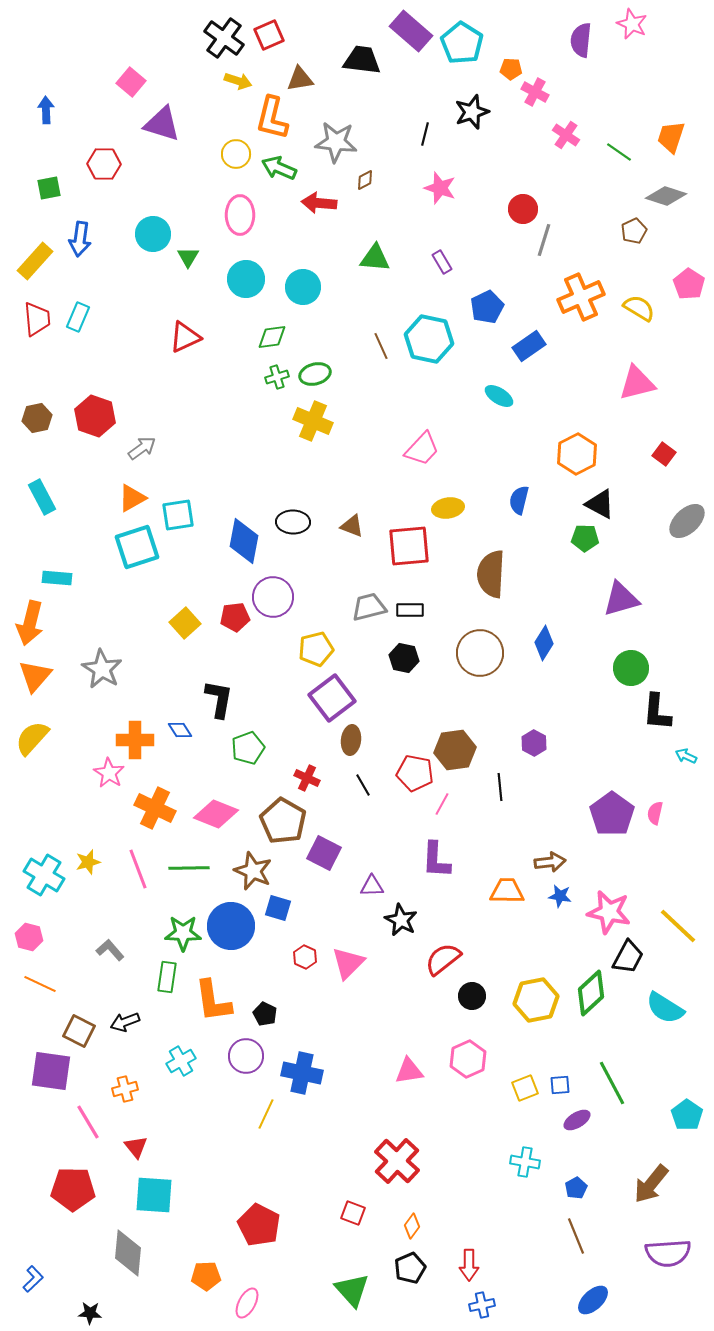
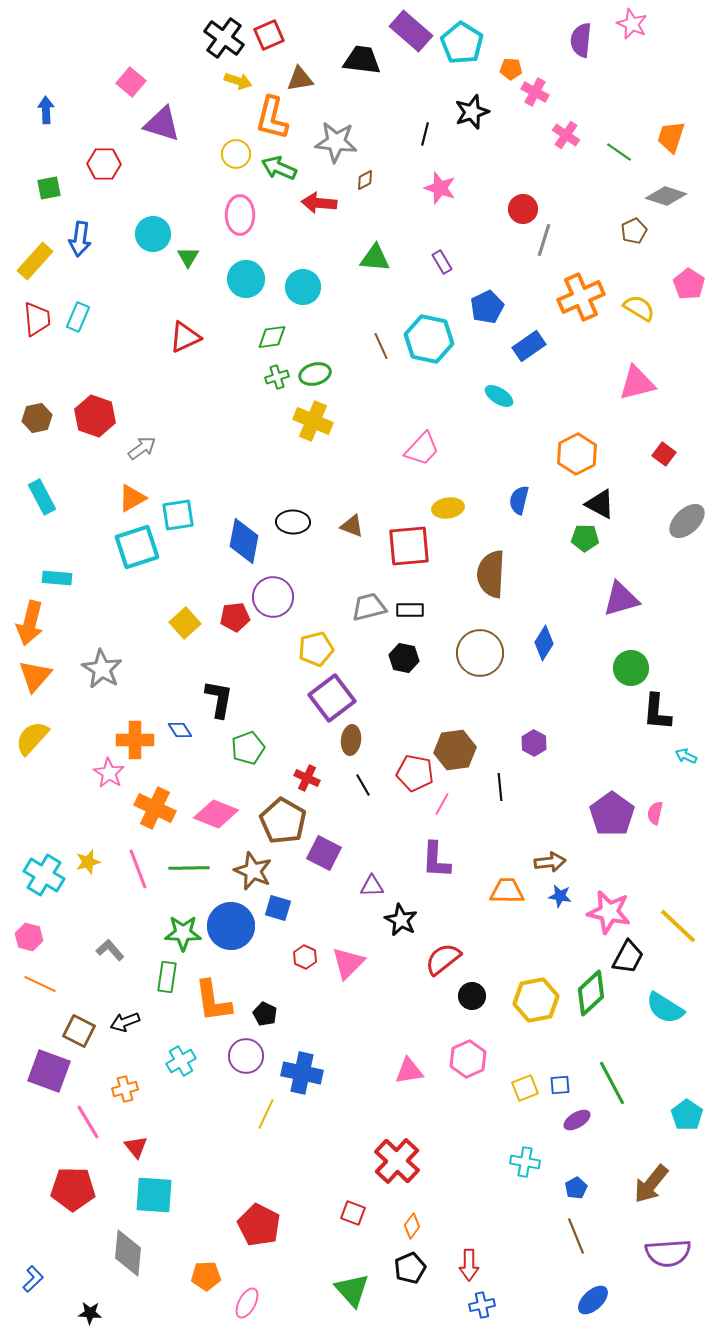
purple square at (51, 1071): moved 2 px left; rotated 12 degrees clockwise
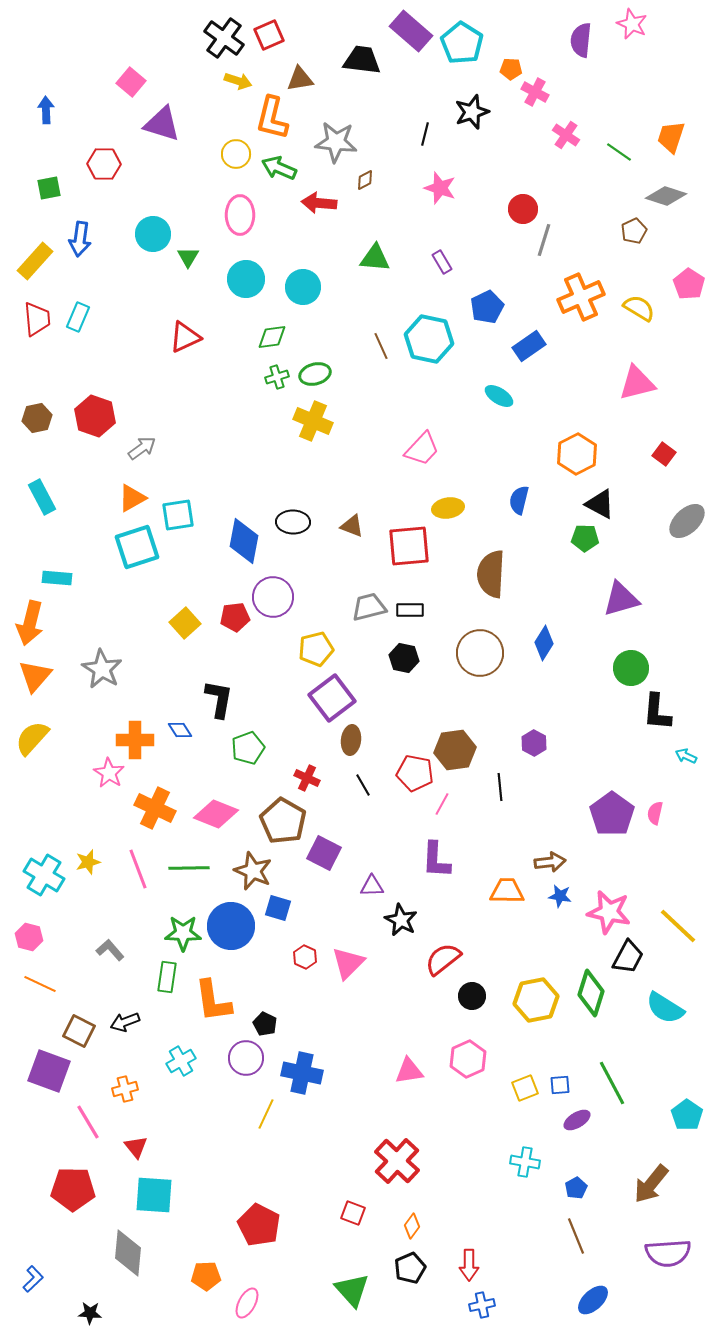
green diamond at (591, 993): rotated 30 degrees counterclockwise
black pentagon at (265, 1014): moved 10 px down
purple circle at (246, 1056): moved 2 px down
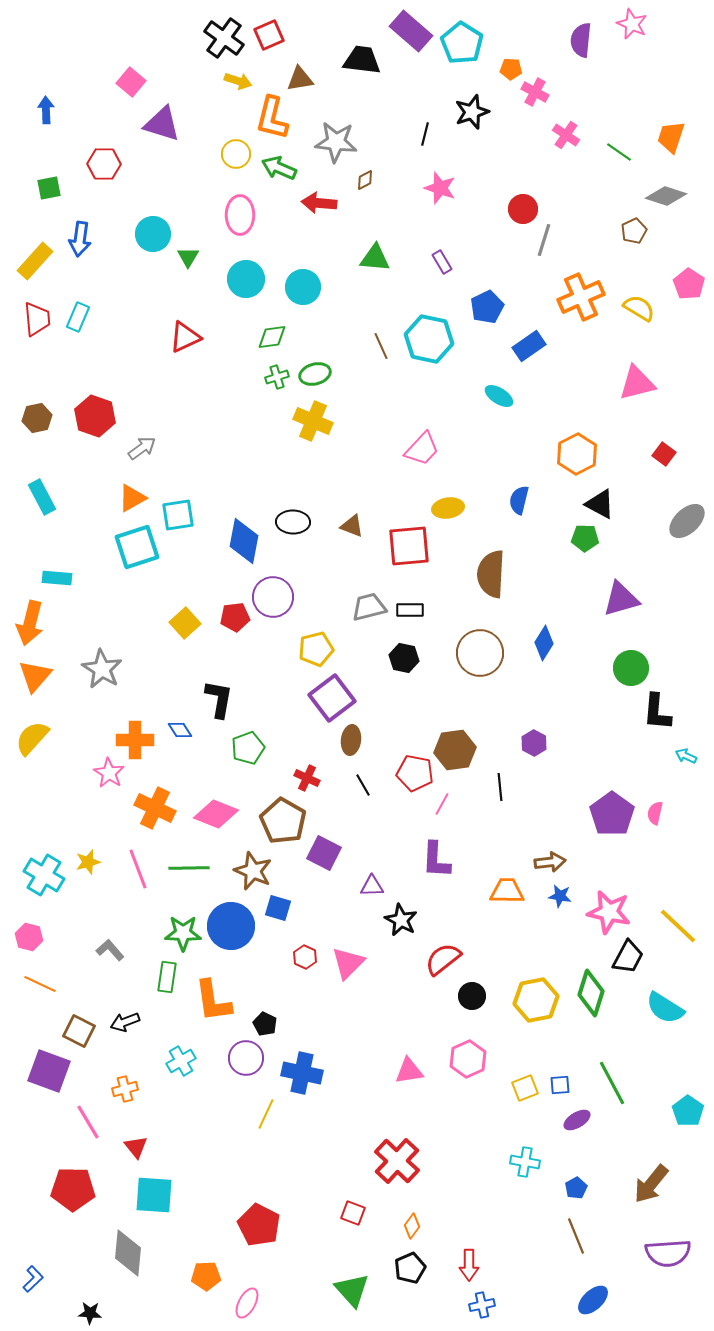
cyan pentagon at (687, 1115): moved 1 px right, 4 px up
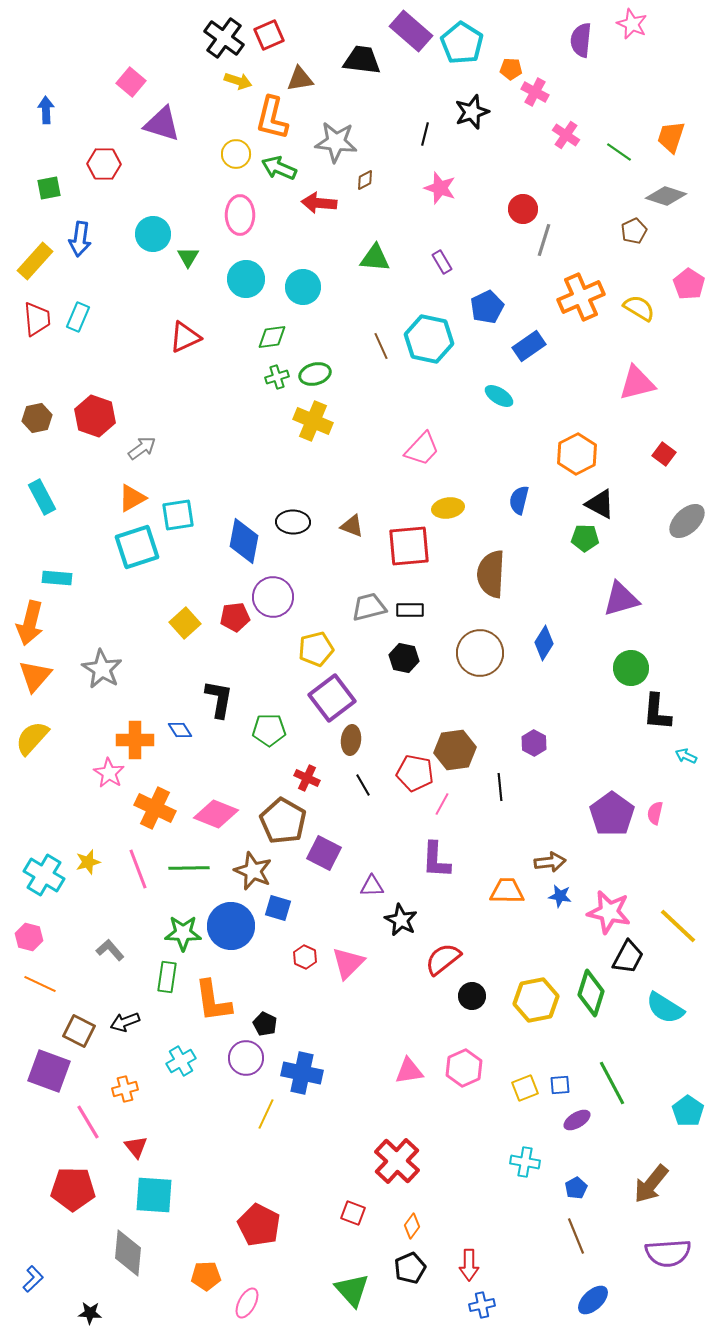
green pentagon at (248, 748): moved 21 px right, 18 px up; rotated 20 degrees clockwise
pink hexagon at (468, 1059): moved 4 px left, 9 px down
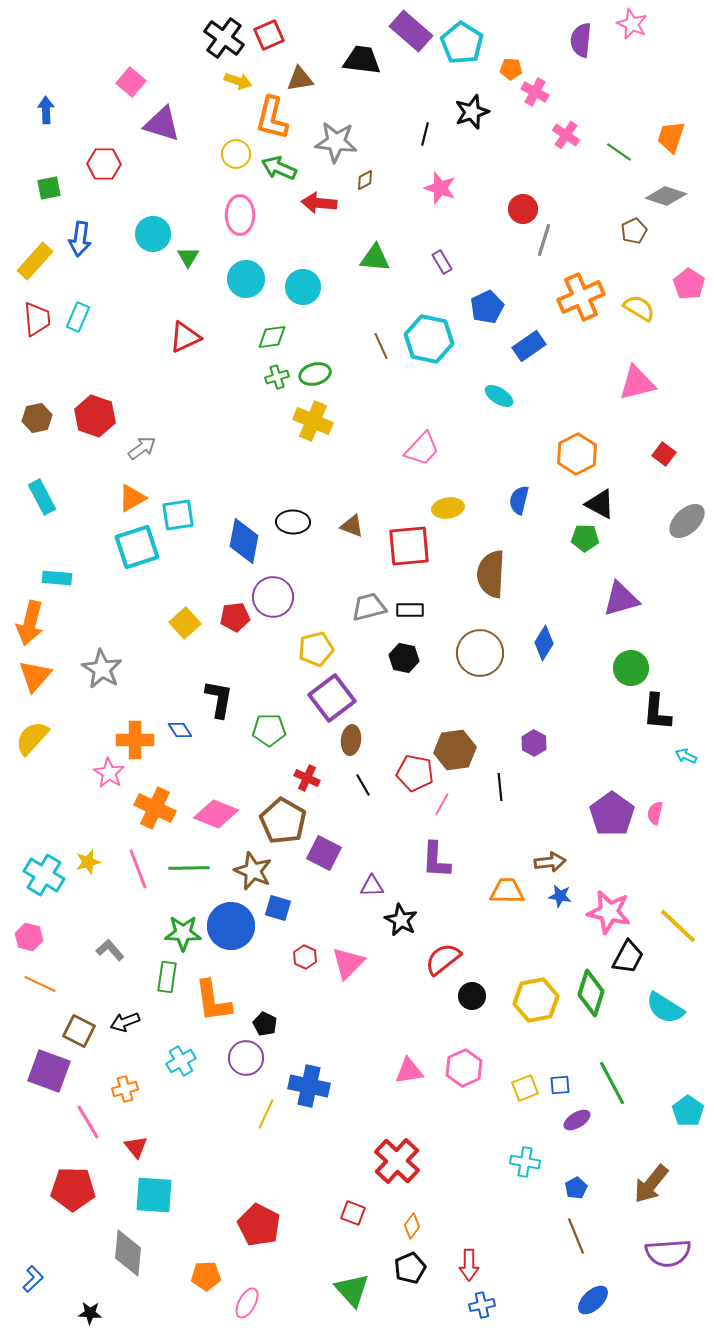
blue cross at (302, 1073): moved 7 px right, 13 px down
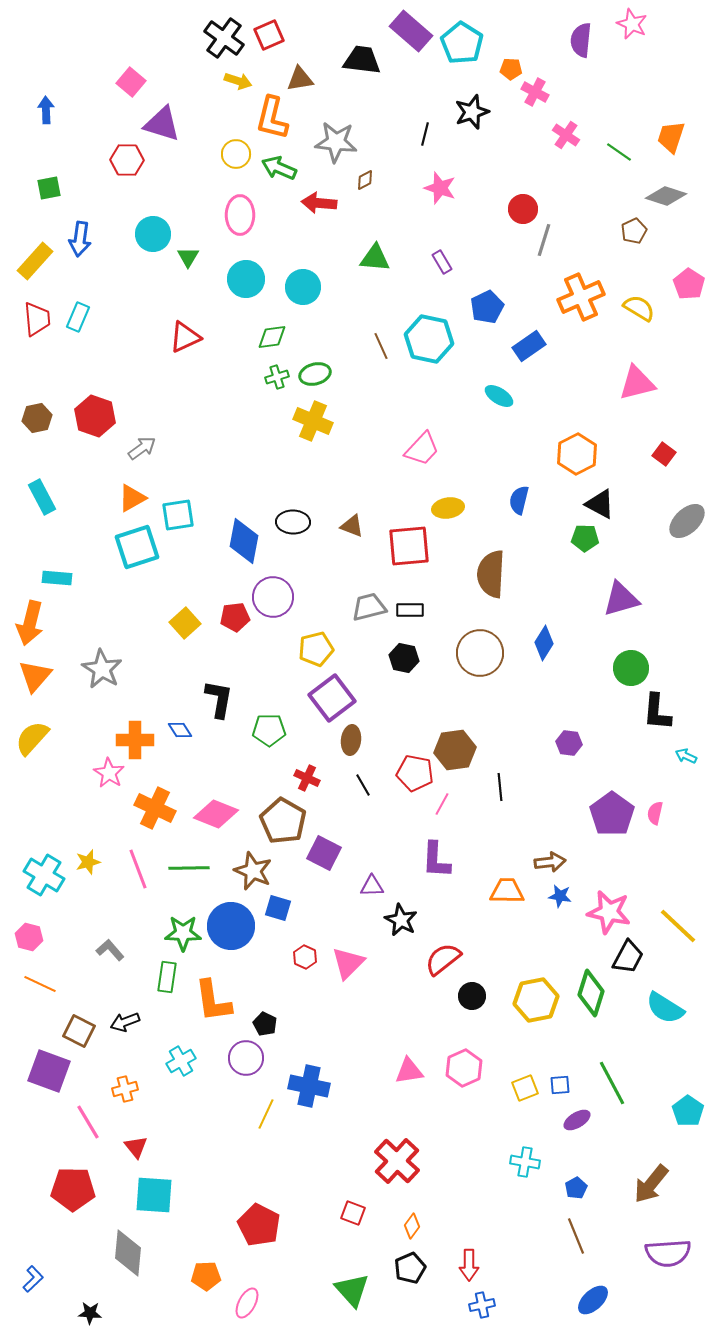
red hexagon at (104, 164): moved 23 px right, 4 px up
purple hexagon at (534, 743): moved 35 px right; rotated 20 degrees counterclockwise
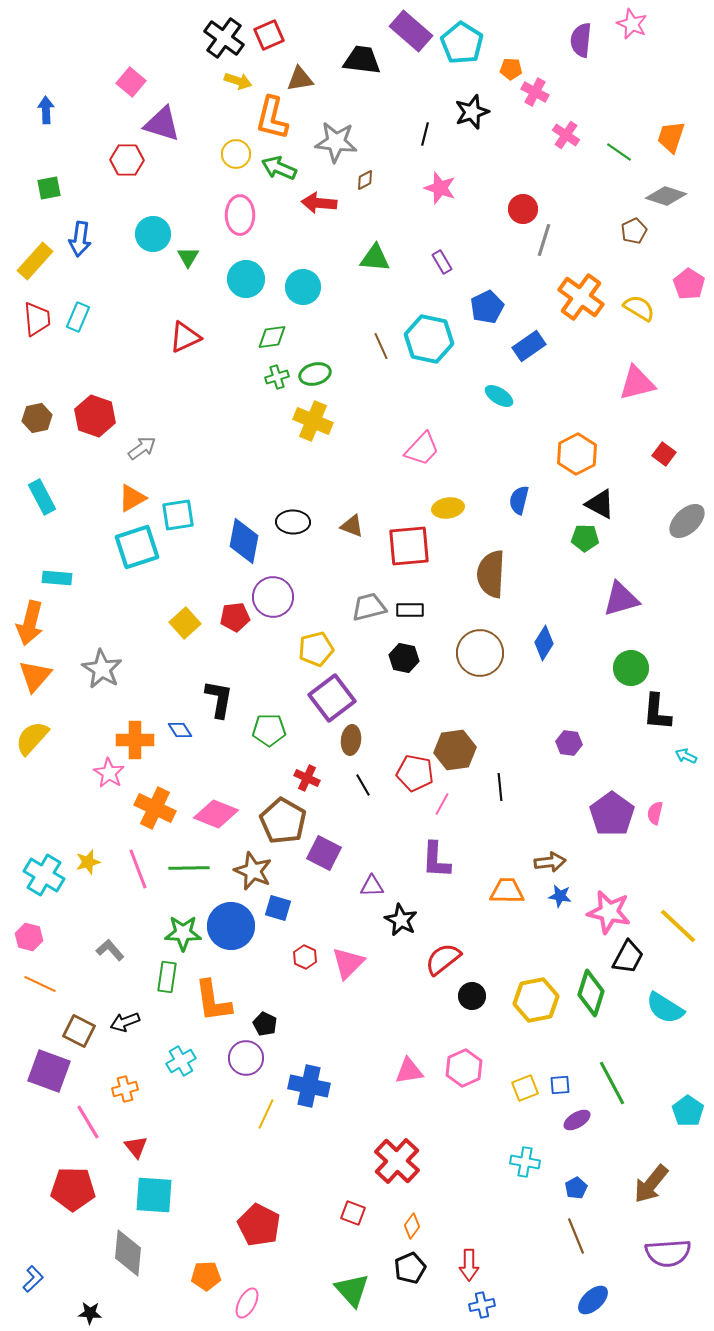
orange cross at (581, 297): rotated 30 degrees counterclockwise
